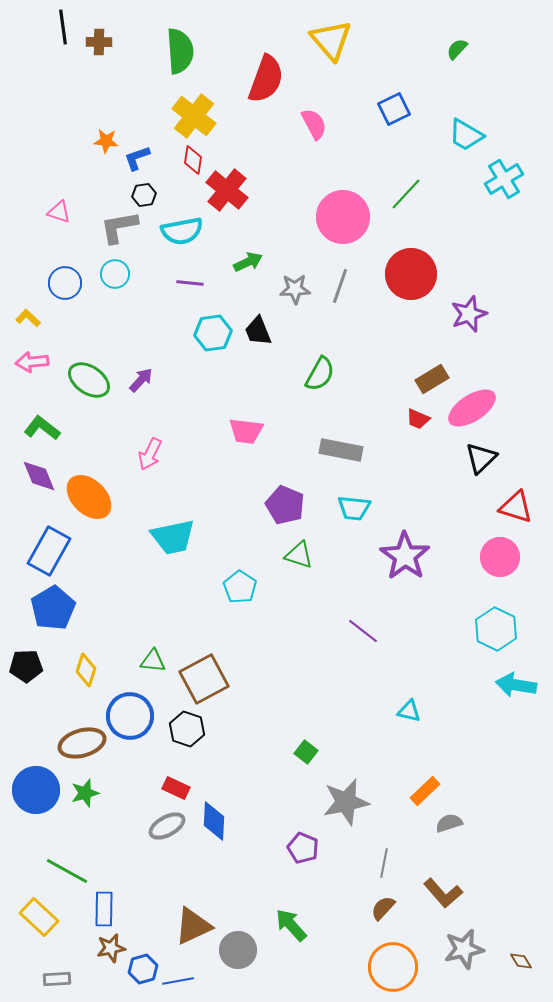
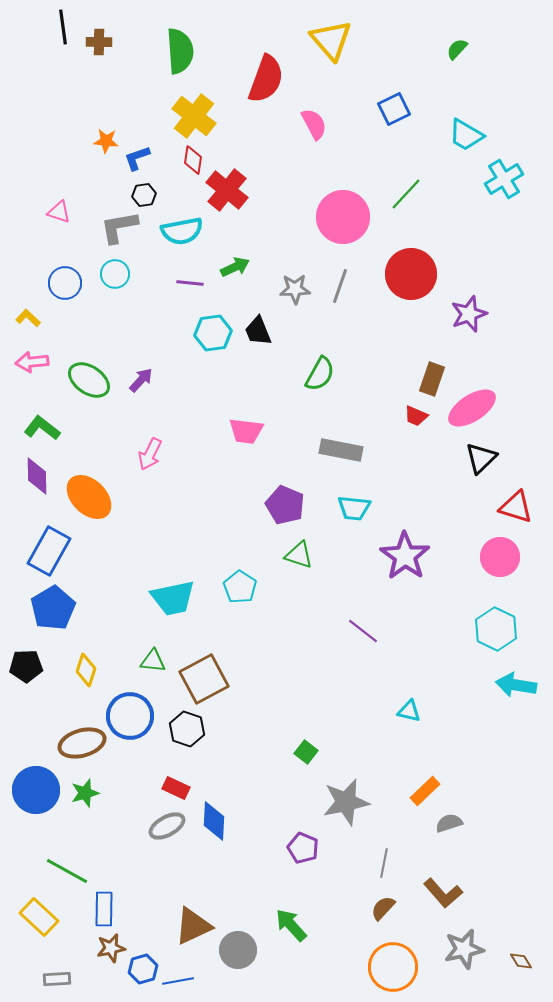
green arrow at (248, 262): moved 13 px left, 5 px down
brown rectangle at (432, 379): rotated 40 degrees counterclockwise
red trapezoid at (418, 419): moved 2 px left, 3 px up
purple diamond at (39, 476): moved 2 px left; rotated 21 degrees clockwise
cyan trapezoid at (173, 537): moved 61 px down
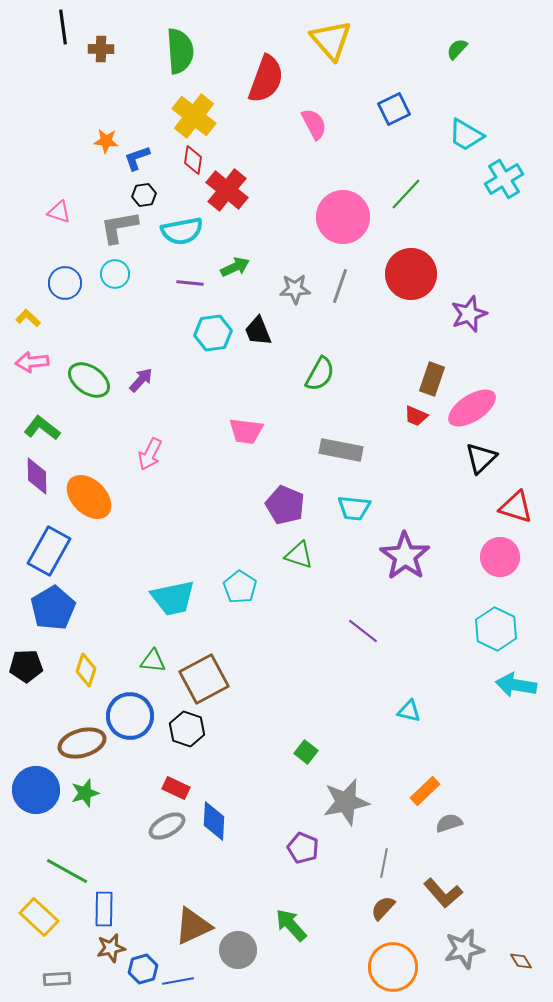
brown cross at (99, 42): moved 2 px right, 7 px down
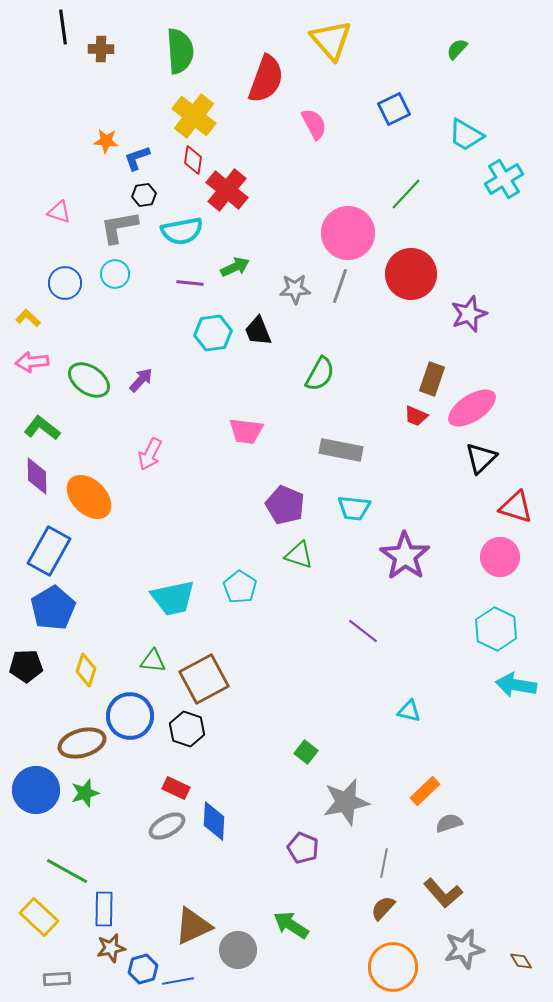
pink circle at (343, 217): moved 5 px right, 16 px down
green arrow at (291, 925): rotated 15 degrees counterclockwise
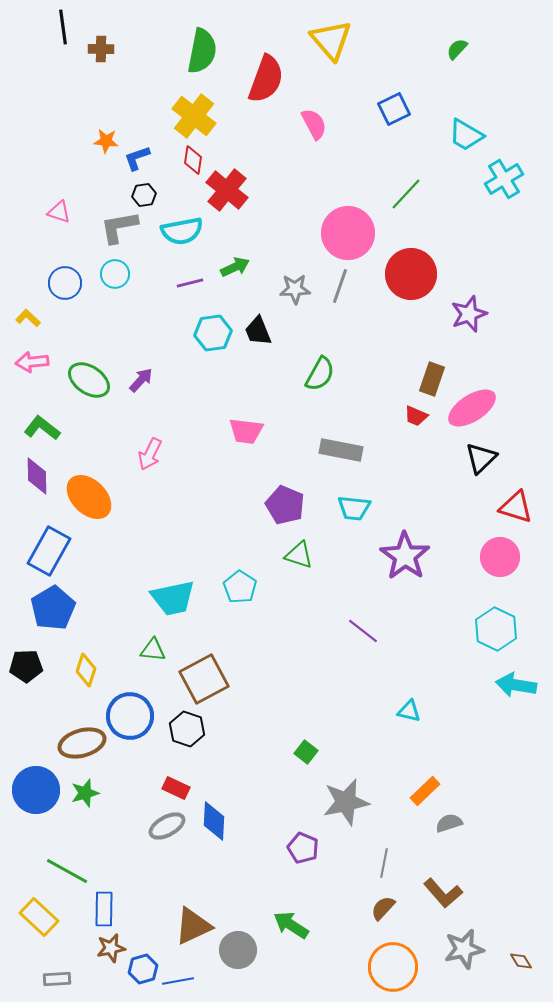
green semicircle at (180, 51): moved 22 px right; rotated 15 degrees clockwise
purple line at (190, 283): rotated 20 degrees counterclockwise
green triangle at (153, 661): moved 11 px up
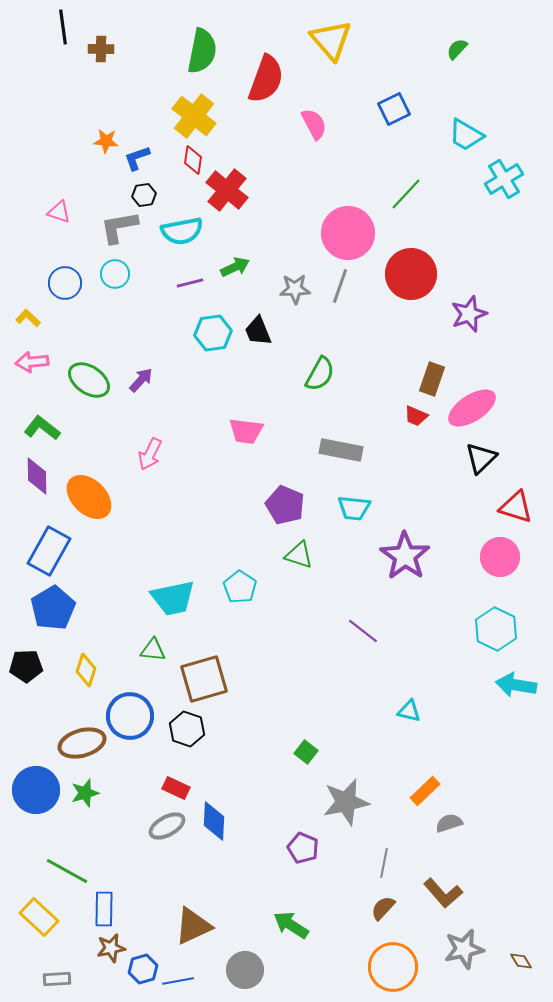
brown square at (204, 679): rotated 12 degrees clockwise
gray circle at (238, 950): moved 7 px right, 20 px down
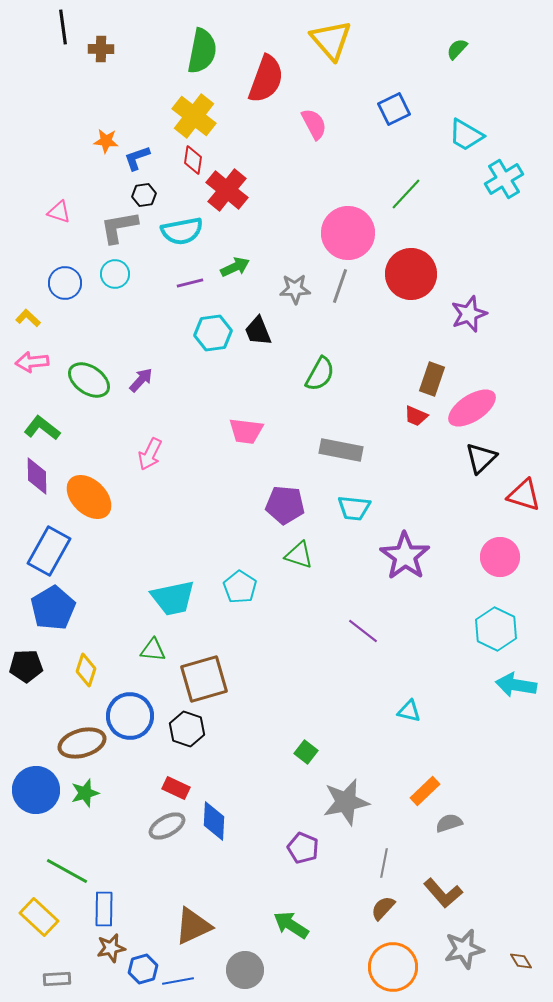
purple pentagon at (285, 505): rotated 18 degrees counterclockwise
red triangle at (516, 507): moved 8 px right, 12 px up
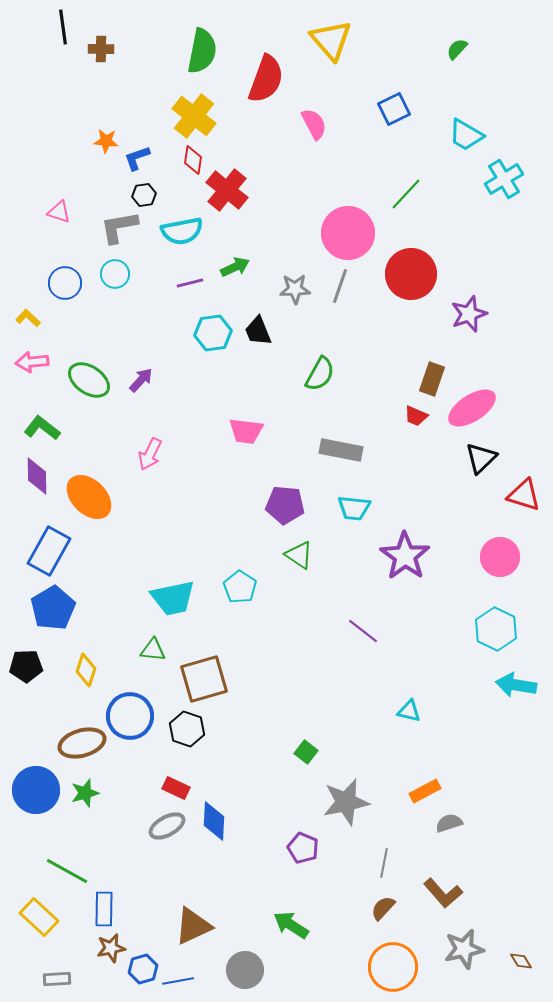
green triangle at (299, 555): rotated 16 degrees clockwise
orange rectangle at (425, 791): rotated 16 degrees clockwise
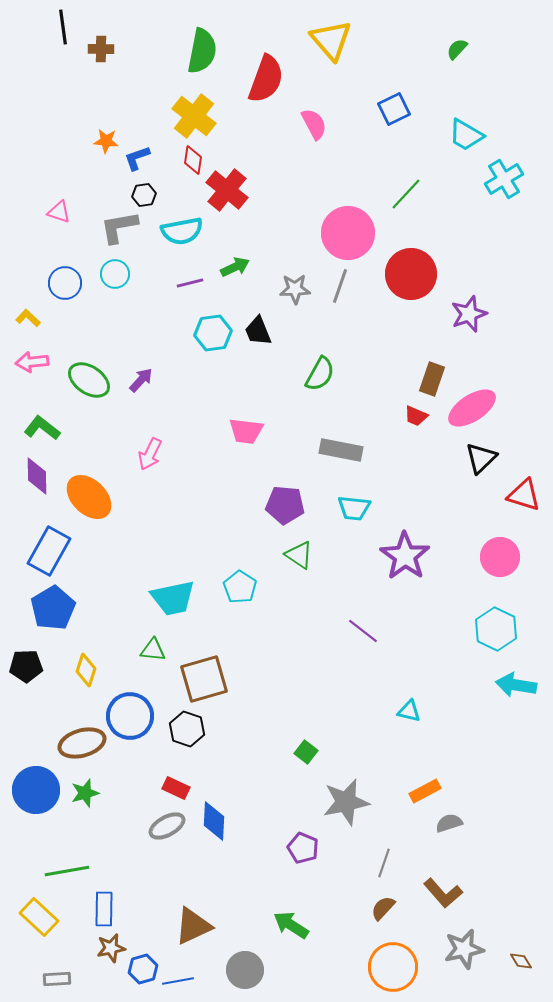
gray line at (384, 863): rotated 8 degrees clockwise
green line at (67, 871): rotated 39 degrees counterclockwise
